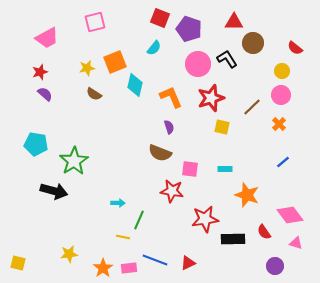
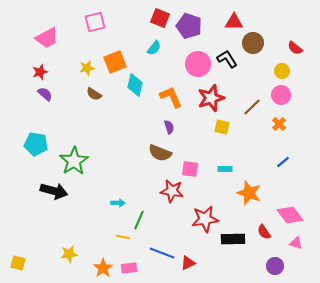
purple pentagon at (189, 29): moved 3 px up
orange star at (247, 195): moved 2 px right, 2 px up
blue line at (155, 260): moved 7 px right, 7 px up
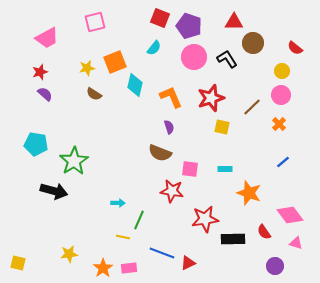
pink circle at (198, 64): moved 4 px left, 7 px up
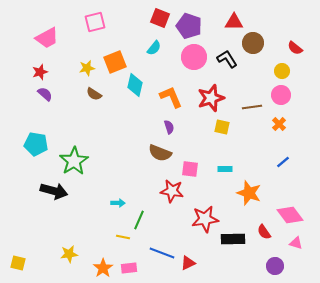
brown line at (252, 107): rotated 36 degrees clockwise
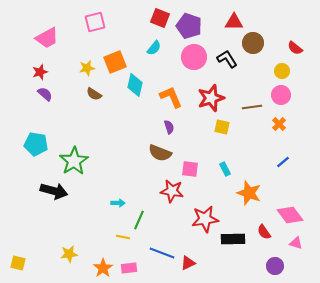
cyan rectangle at (225, 169): rotated 64 degrees clockwise
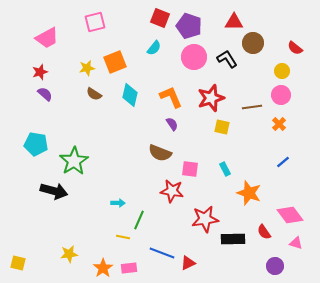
cyan diamond at (135, 85): moved 5 px left, 10 px down
purple semicircle at (169, 127): moved 3 px right, 3 px up; rotated 16 degrees counterclockwise
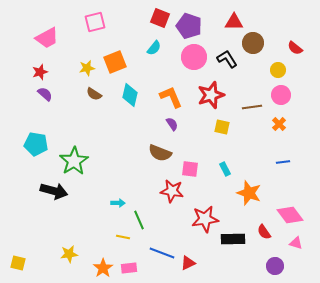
yellow circle at (282, 71): moved 4 px left, 1 px up
red star at (211, 98): moved 3 px up
blue line at (283, 162): rotated 32 degrees clockwise
green line at (139, 220): rotated 48 degrees counterclockwise
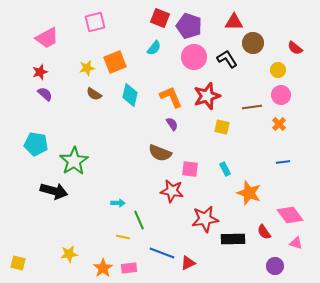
red star at (211, 95): moved 4 px left, 1 px down
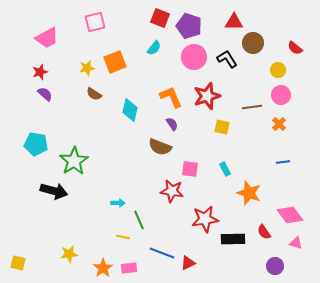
cyan diamond at (130, 95): moved 15 px down
brown semicircle at (160, 153): moved 6 px up
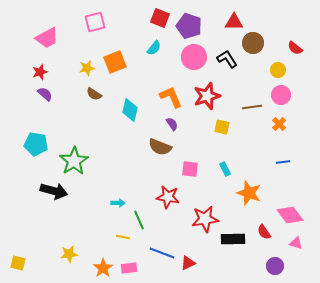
red star at (172, 191): moved 4 px left, 6 px down
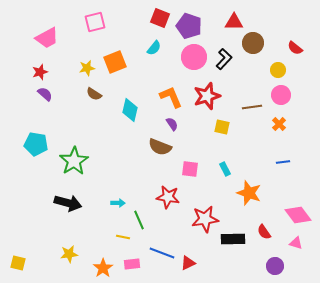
black L-shape at (227, 59): moved 3 px left; rotated 75 degrees clockwise
black arrow at (54, 191): moved 14 px right, 12 px down
pink diamond at (290, 215): moved 8 px right
pink rectangle at (129, 268): moved 3 px right, 4 px up
